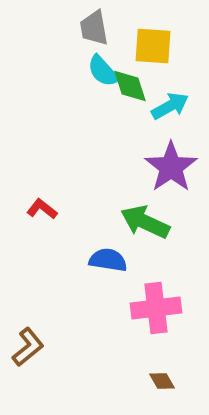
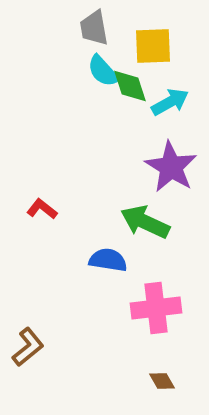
yellow square: rotated 6 degrees counterclockwise
cyan arrow: moved 4 px up
purple star: rotated 6 degrees counterclockwise
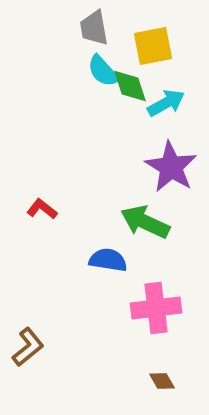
yellow square: rotated 9 degrees counterclockwise
cyan arrow: moved 4 px left, 1 px down
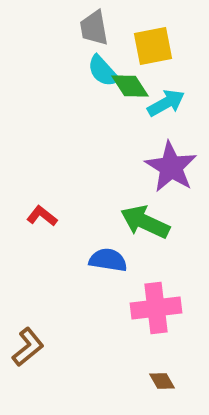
green diamond: rotated 15 degrees counterclockwise
red L-shape: moved 7 px down
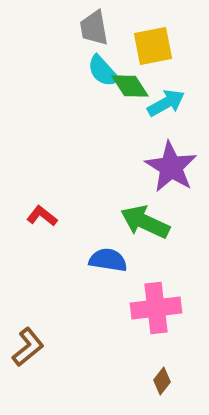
brown diamond: rotated 68 degrees clockwise
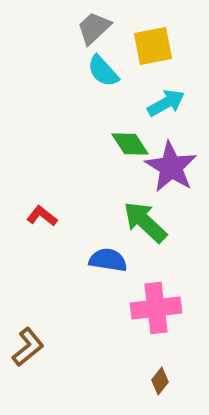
gray trapezoid: rotated 57 degrees clockwise
green diamond: moved 58 px down
green arrow: rotated 18 degrees clockwise
brown diamond: moved 2 px left
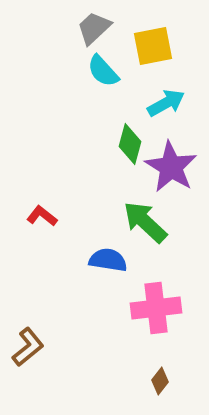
green diamond: rotated 48 degrees clockwise
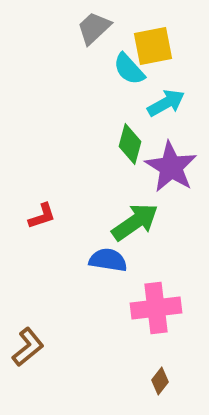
cyan semicircle: moved 26 px right, 2 px up
red L-shape: rotated 124 degrees clockwise
green arrow: moved 10 px left; rotated 102 degrees clockwise
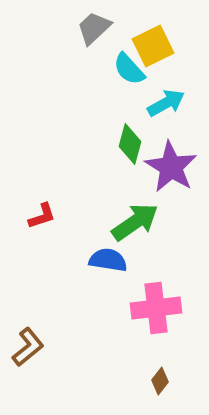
yellow square: rotated 15 degrees counterclockwise
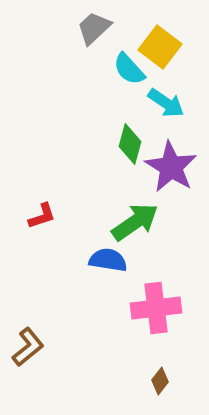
yellow square: moved 7 px right, 1 px down; rotated 27 degrees counterclockwise
cyan arrow: rotated 63 degrees clockwise
